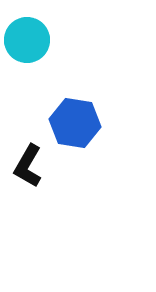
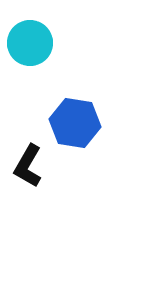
cyan circle: moved 3 px right, 3 px down
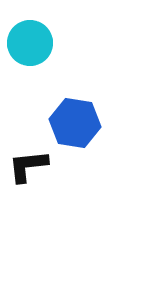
black L-shape: rotated 54 degrees clockwise
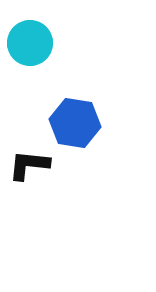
black L-shape: moved 1 px right, 1 px up; rotated 12 degrees clockwise
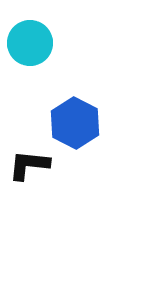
blue hexagon: rotated 18 degrees clockwise
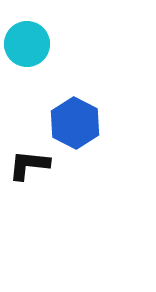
cyan circle: moved 3 px left, 1 px down
